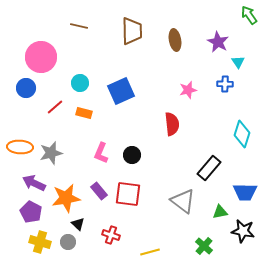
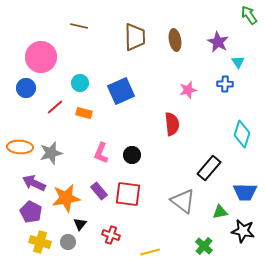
brown trapezoid: moved 3 px right, 6 px down
black triangle: moved 2 px right; rotated 24 degrees clockwise
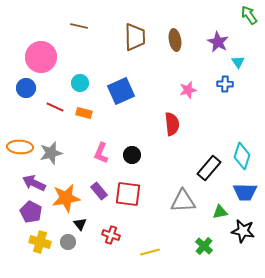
red line: rotated 66 degrees clockwise
cyan diamond: moved 22 px down
gray triangle: rotated 40 degrees counterclockwise
black triangle: rotated 16 degrees counterclockwise
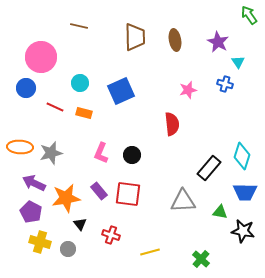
blue cross: rotated 14 degrees clockwise
green triangle: rotated 21 degrees clockwise
gray circle: moved 7 px down
green cross: moved 3 px left, 13 px down
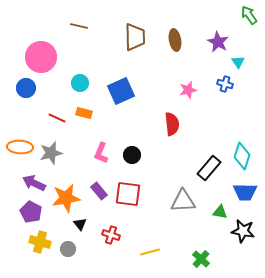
red line: moved 2 px right, 11 px down
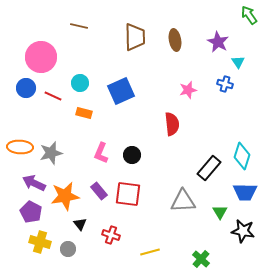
red line: moved 4 px left, 22 px up
orange star: moved 1 px left, 2 px up
green triangle: rotated 49 degrees clockwise
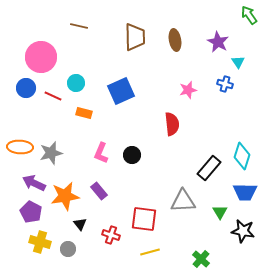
cyan circle: moved 4 px left
red square: moved 16 px right, 25 px down
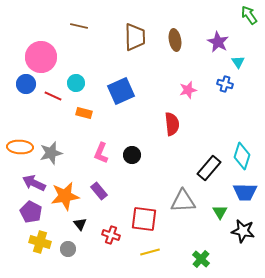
blue circle: moved 4 px up
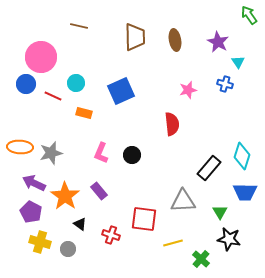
orange star: rotated 28 degrees counterclockwise
black triangle: rotated 16 degrees counterclockwise
black star: moved 14 px left, 8 px down
yellow line: moved 23 px right, 9 px up
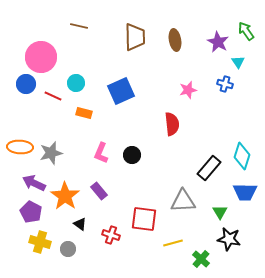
green arrow: moved 3 px left, 16 px down
